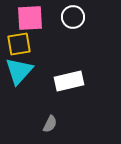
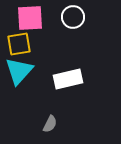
white rectangle: moved 1 px left, 2 px up
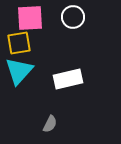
yellow square: moved 1 px up
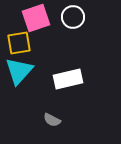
pink square: moved 6 px right; rotated 16 degrees counterclockwise
gray semicircle: moved 2 px right, 4 px up; rotated 90 degrees clockwise
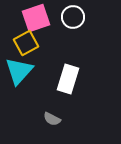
yellow square: moved 7 px right; rotated 20 degrees counterclockwise
white rectangle: rotated 60 degrees counterclockwise
gray semicircle: moved 1 px up
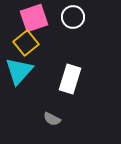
pink square: moved 2 px left
yellow square: rotated 10 degrees counterclockwise
white rectangle: moved 2 px right
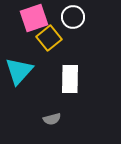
yellow square: moved 23 px right, 5 px up
white rectangle: rotated 16 degrees counterclockwise
gray semicircle: rotated 42 degrees counterclockwise
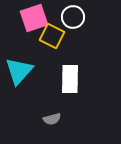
yellow square: moved 3 px right, 2 px up; rotated 25 degrees counterclockwise
